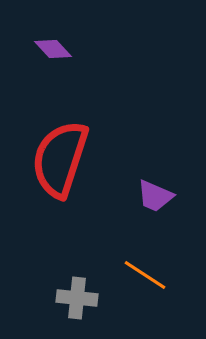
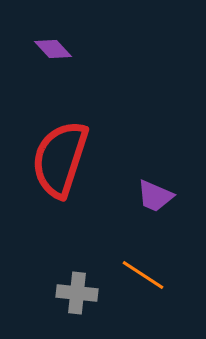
orange line: moved 2 px left
gray cross: moved 5 px up
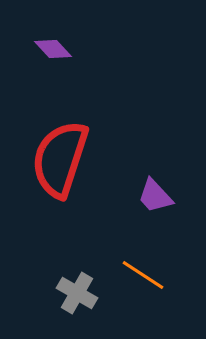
purple trapezoid: rotated 24 degrees clockwise
gray cross: rotated 24 degrees clockwise
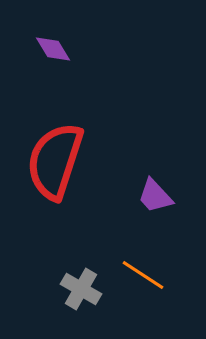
purple diamond: rotated 12 degrees clockwise
red semicircle: moved 5 px left, 2 px down
gray cross: moved 4 px right, 4 px up
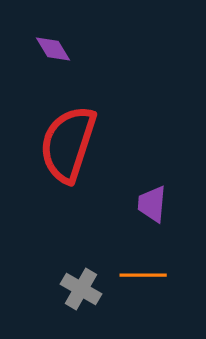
red semicircle: moved 13 px right, 17 px up
purple trapezoid: moved 3 px left, 8 px down; rotated 48 degrees clockwise
orange line: rotated 33 degrees counterclockwise
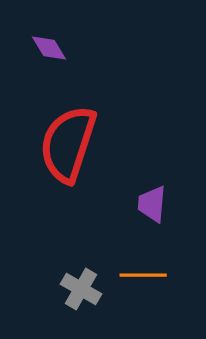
purple diamond: moved 4 px left, 1 px up
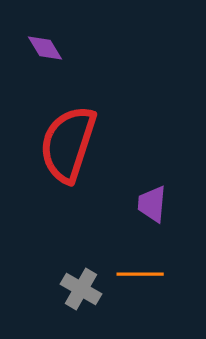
purple diamond: moved 4 px left
orange line: moved 3 px left, 1 px up
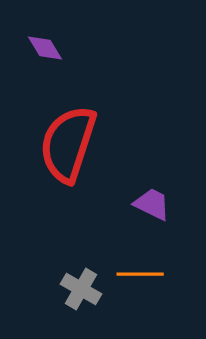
purple trapezoid: rotated 111 degrees clockwise
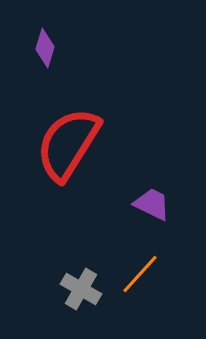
purple diamond: rotated 48 degrees clockwise
red semicircle: rotated 14 degrees clockwise
orange line: rotated 48 degrees counterclockwise
